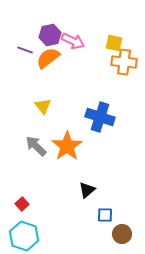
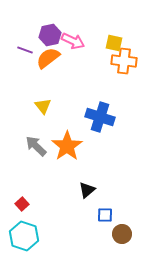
orange cross: moved 1 px up
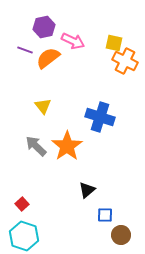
purple hexagon: moved 6 px left, 8 px up
orange cross: moved 1 px right; rotated 20 degrees clockwise
brown circle: moved 1 px left, 1 px down
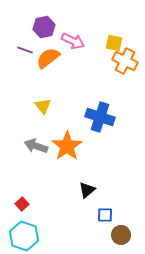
gray arrow: rotated 25 degrees counterclockwise
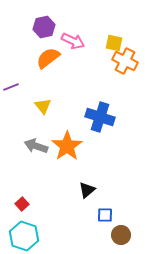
purple line: moved 14 px left, 37 px down; rotated 42 degrees counterclockwise
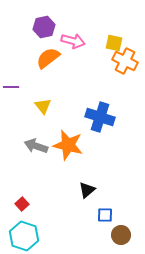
pink arrow: rotated 10 degrees counterclockwise
purple line: rotated 21 degrees clockwise
orange star: moved 1 px right, 1 px up; rotated 24 degrees counterclockwise
